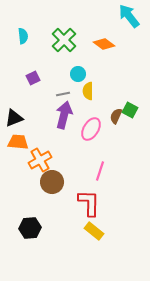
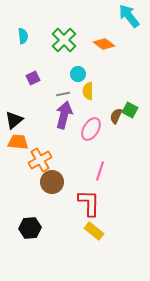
black triangle: moved 2 px down; rotated 18 degrees counterclockwise
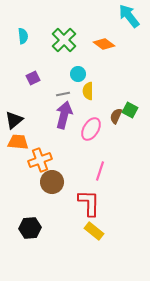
orange cross: rotated 10 degrees clockwise
